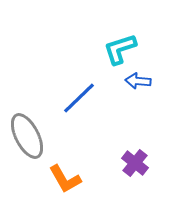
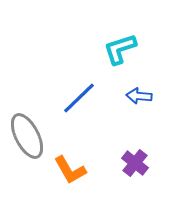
blue arrow: moved 1 px right, 15 px down
orange L-shape: moved 5 px right, 9 px up
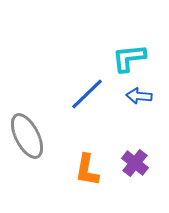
cyan L-shape: moved 9 px right, 9 px down; rotated 12 degrees clockwise
blue line: moved 8 px right, 4 px up
orange L-shape: moved 17 px right; rotated 40 degrees clockwise
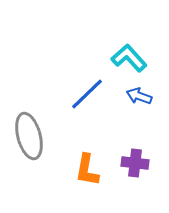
cyan L-shape: rotated 54 degrees clockwise
blue arrow: rotated 15 degrees clockwise
gray ellipse: moved 2 px right; rotated 12 degrees clockwise
purple cross: rotated 32 degrees counterclockwise
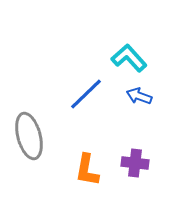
blue line: moved 1 px left
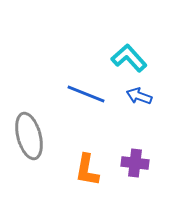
blue line: rotated 66 degrees clockwise
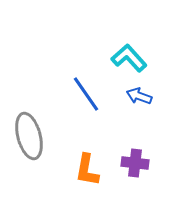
blue line: rotated 33 degrees clockwise
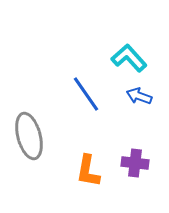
orange L-shape: moved 1 px right, 1 px down
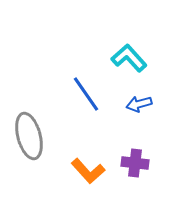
blue arrow: moved 8 px down; rotated 35 degrees counterclockwise
orange L-shape: rotated 52 degrees counterclockwise
